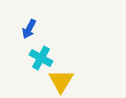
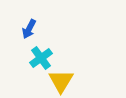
cyan cross: rotated 25 degrees clockwise
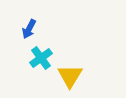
yellow triangle: moved 9 px right, 5 px up
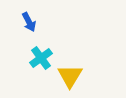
blue arrow: moved 7 px up; rotated 54 degrees counterclockwise
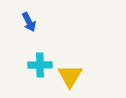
cyan cross: moved 1 px left, 7 px down; rotated 35 degrees clockwise
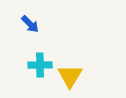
blue arrow: moved 1 px right, 2 px down; rotated 18 degrees counterclockwise
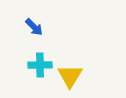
blue arrow: moved 4 px right, 3 px down
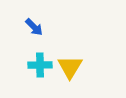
yellow triangle: moved 9 px up
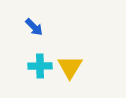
cyan cross: moved 1 px down
